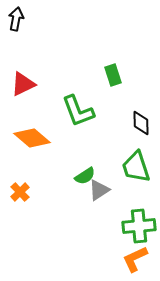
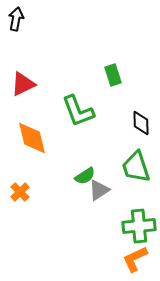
orange diamond: rotated 36 degrees clockwise
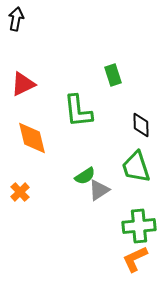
green L-shape: rotated 15 degrees clockwise
black diamond: moved 2 px down
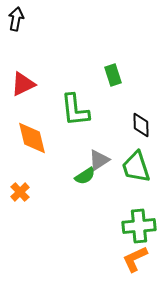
green L-shape: moved 3 px left, 1 px up
gray triangle: moved 30 px up
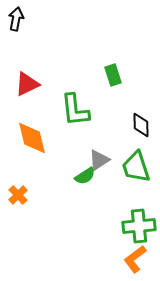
red triangle: moved 4 px right
orange cross: moved 2 px left, 3 px down
orange L-shape: rotated 12 degrees counterclockwise
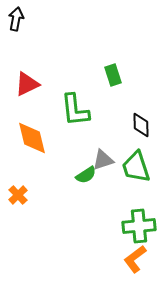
gray triangle: moved 4 px right; rotated 15 degrees clockwise
green semicircle: moved 1 px right, 1 px up
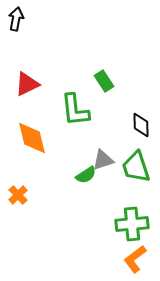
green rectangle: moved 9 px left, 6 px down; rotated 15 degrees counterclockwise
green cross: moved 7 px left, 2 px up
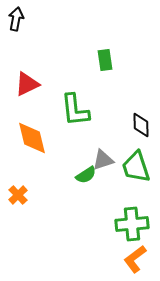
green rectangle: moved 1 px right, 21 px up; rotated 25 degrees clockwise
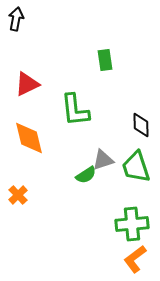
orange diamond: moved 3 px left
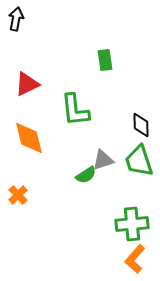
green trapezoid: moved 3 px right, 6 px up
orange L-shape: rotated 12 degrees counterclockwise
